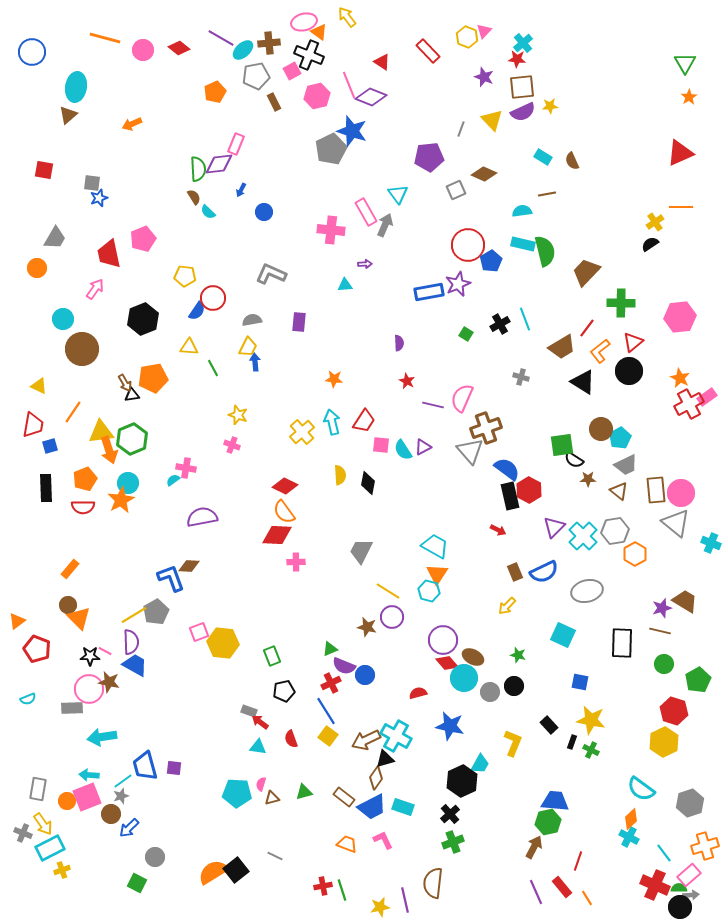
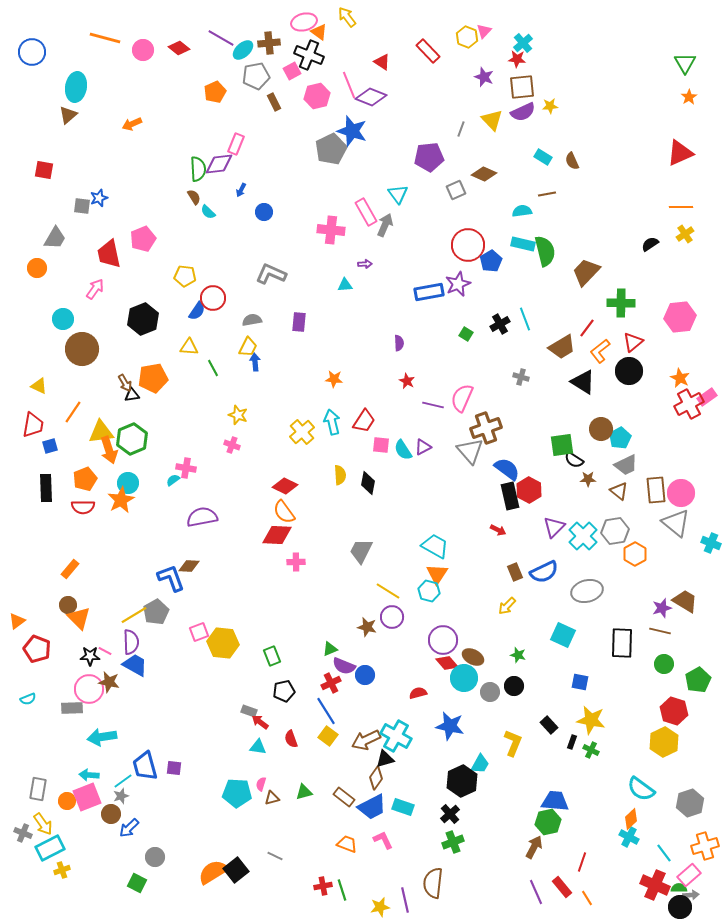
gray square at (92, 183): moved 10 px left, 23 px down
yellow cross at (655, 222): moved 30 px right, 12 px down
red line at (578, 861): moved 4 px right, 1 px down
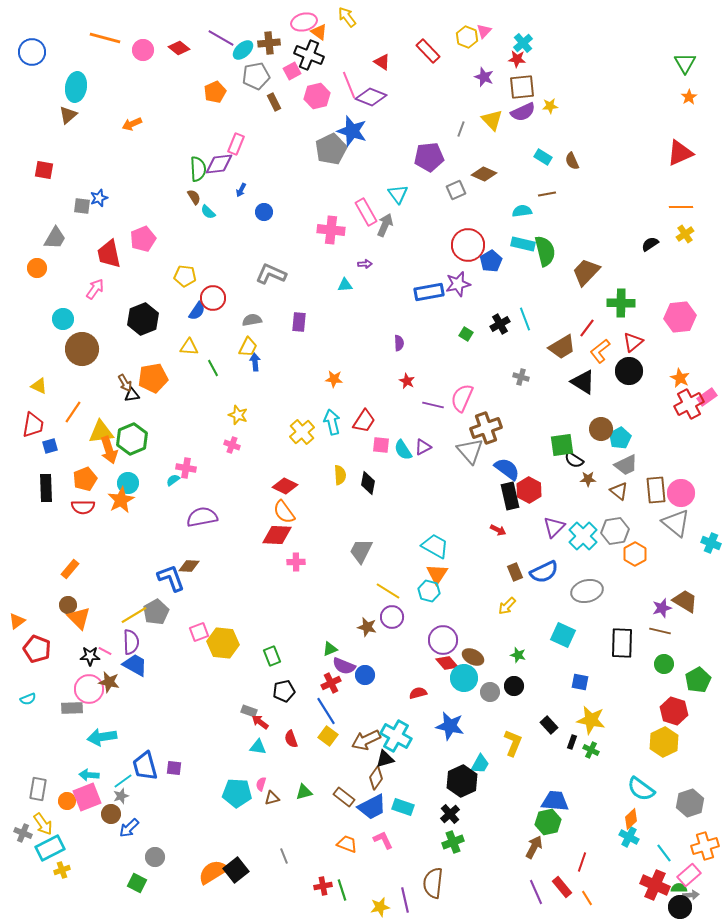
purple star at (458, 284): rotated 10 degrees clockwise
gray line at (275, 856): moved 9 px right; rotated 42 degrees clockwise
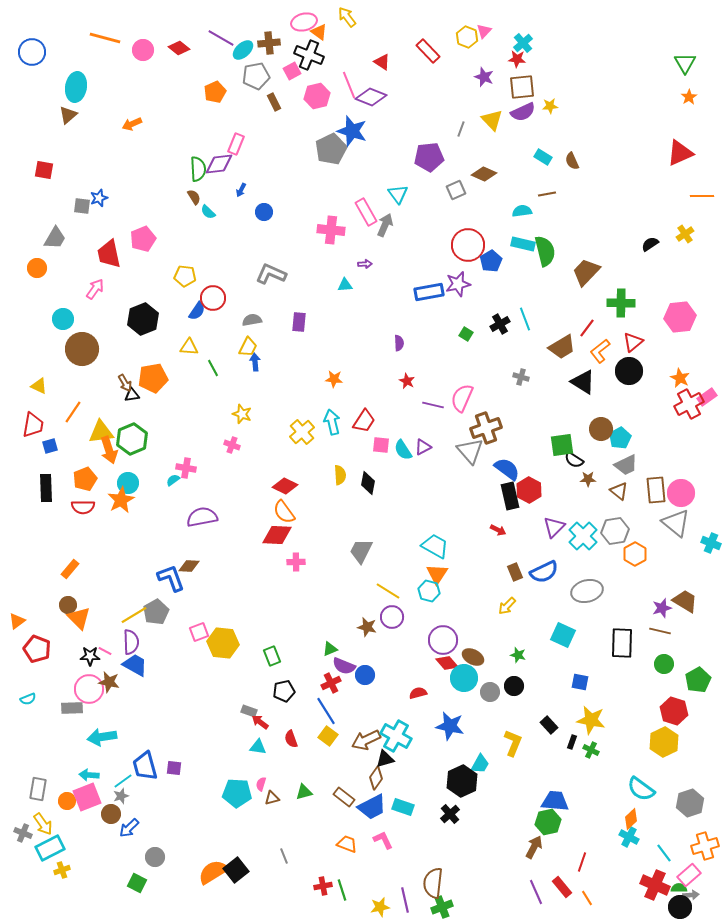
orange line at (681, 207): moved 21 px right, 11 px up
yellow star at (238, 415): moved 4 px right, 1 px up
green cross at (453, 842): moved 11 px left, 65 px down
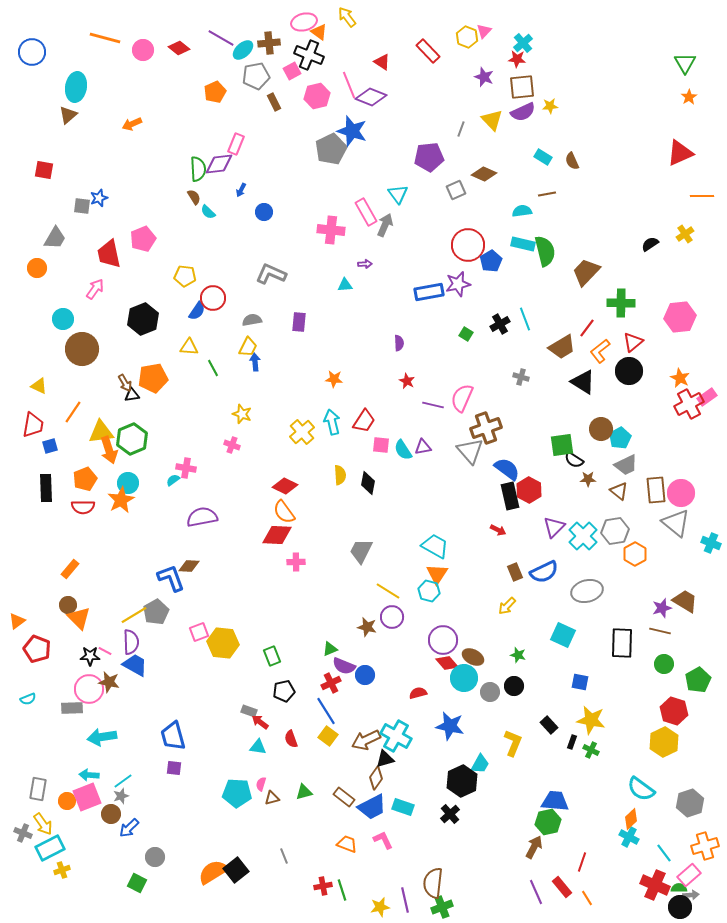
purple triangle at (423, 447): rotated 18 degrees clockwise
blue trapezoid at (145, 766): moved 28 px right, 30 px up
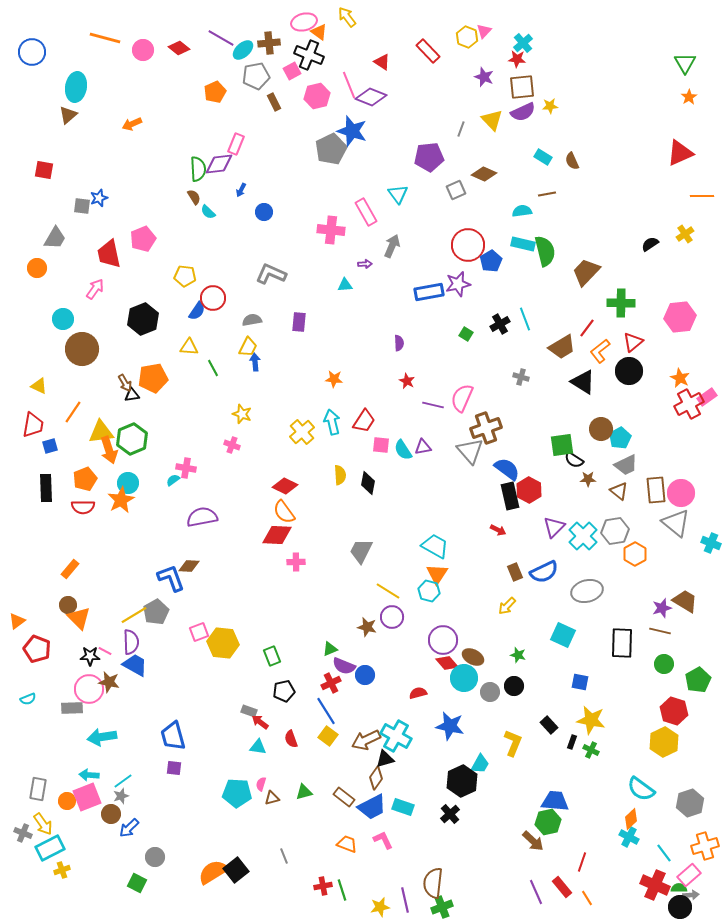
gray arrow at (385, 225): moved 7 px right, 21 px down
brown arrow at (534, 847): moved 1 px left, 6 px up; rotated 105 degrees clockwise
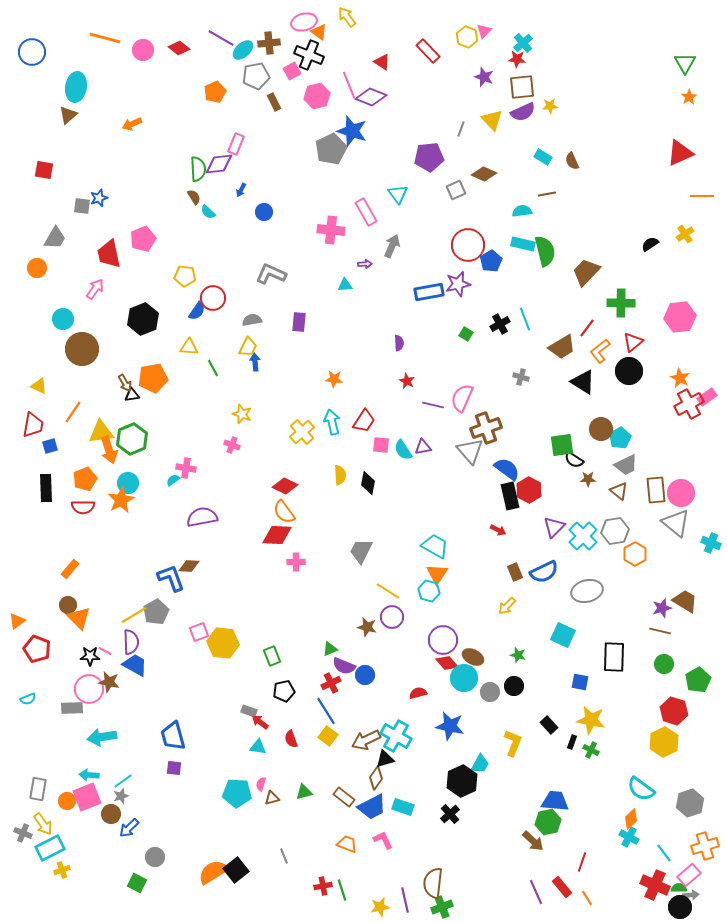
black rectangle at (622, 643): moved 8 px left, 14 px down
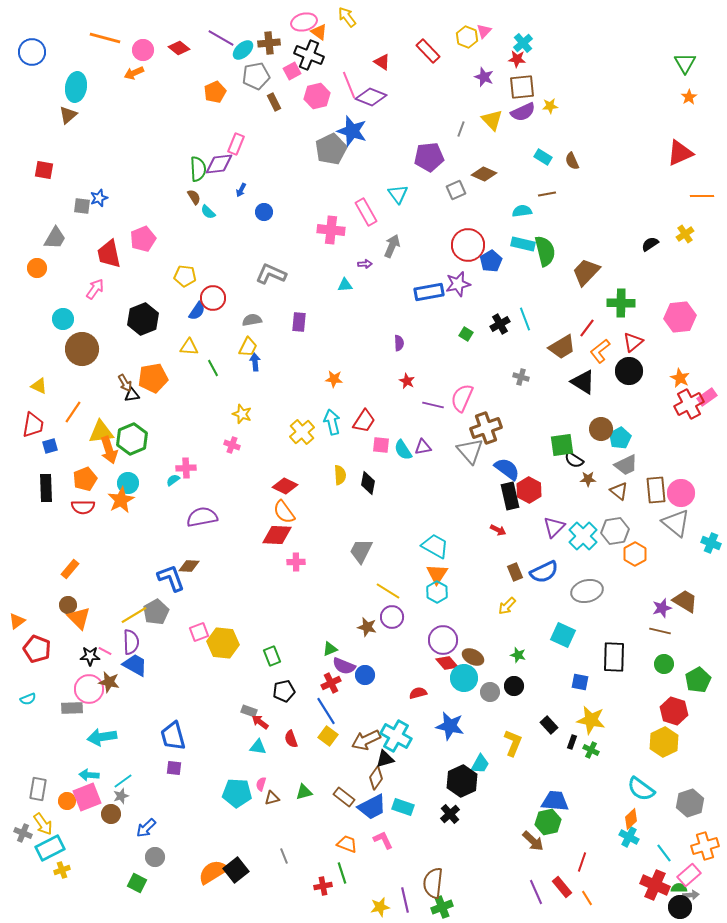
orange arrow at (132, 124): moved 2 px right, 51 px up
pink cross at (186, 468): rotated 12 degrees counterclockwise
cyan hexagon at (429, 591): moved 8 px right, 1 px down; rotated 15 degrees clockwise
blue arrow at (129, 828): moved 17 px right
green line at (342, 890): moved 17 px up
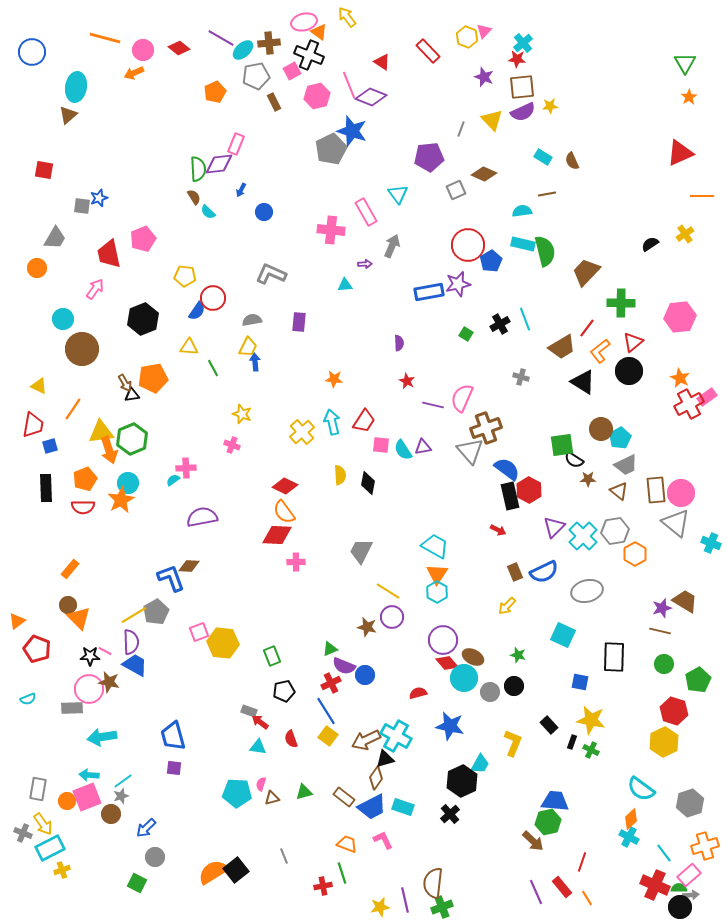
orange line at (73, 412): moved 3 px up
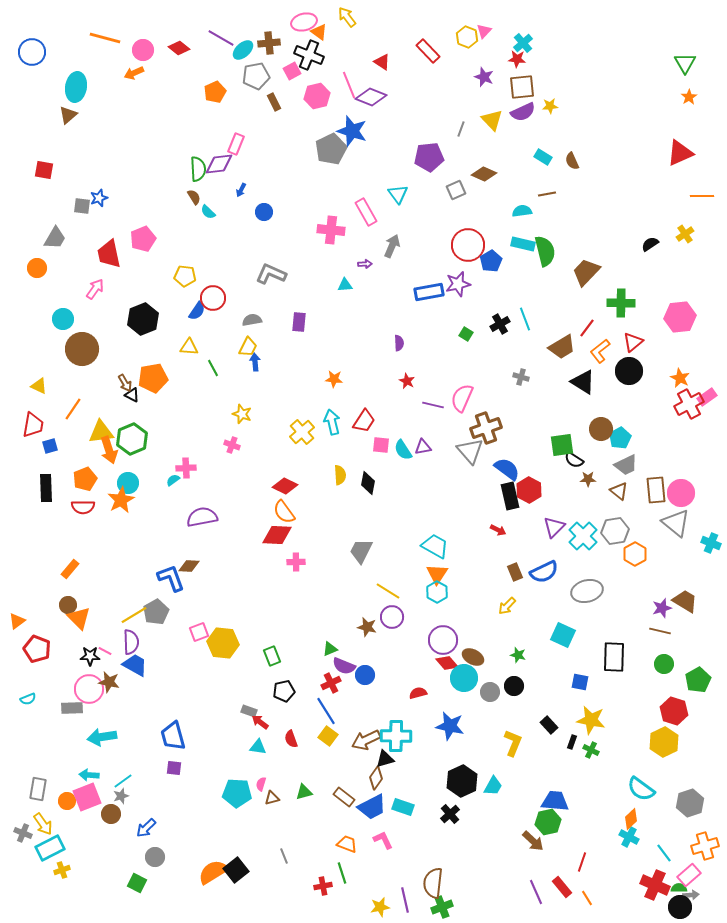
black triangle at (132, 395): rotated 35 degrees clockwise
cyan cross at (396, 736): rotated 28 degrees counterclockwise
cyan trapezoid at (480, 764): moved 13 px right, 22 px down
